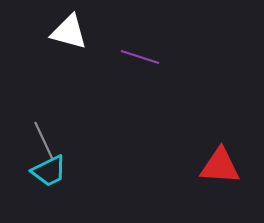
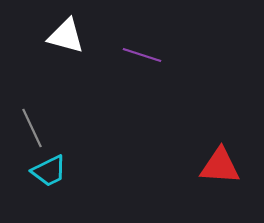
white triangle: moved 3 px left, 4 px down
purple line: moved 2 px right, 2 px up
gray line: moved 12 px left, 13 px up
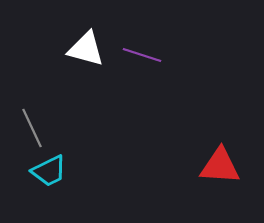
white triangle: moved 20 px right, 13 px down
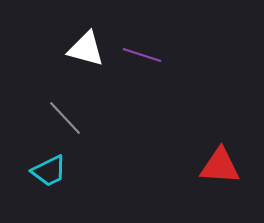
gray line: moved 33 px right, 10 px up; rotated 18 degrees counterclockwise
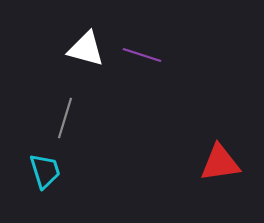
gray line: rotated 60 degrees clockwise
red triangle: moved 3 px up; rotated 12 degrees counterclockwise
cyan trapezoid: moved 4 px left; rotated 81 degrees counterclockwise
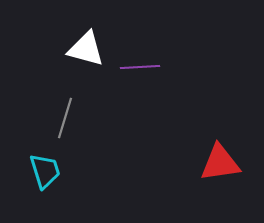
purple line: moved 2 px left, 12 px down; rotated 21 degrees counterclockwise
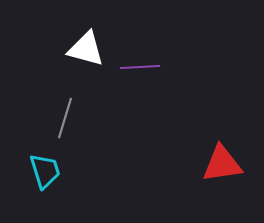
red triangle: moved 2 px right, 1 px down
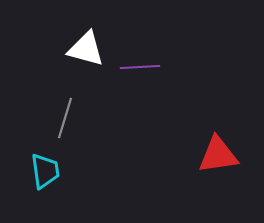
red triangle: moved 4 px left, 9 px up
cyan trapezoid: rotated 9 degrees clockwise
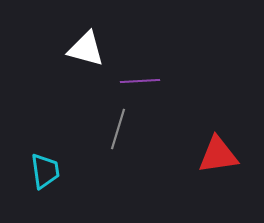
purple line: moved 14 px down
gray line: moved 53 px right, 11 px down
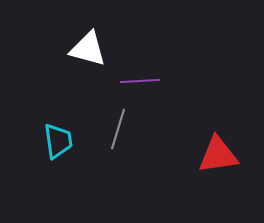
white triangle: moved 2 px right
cyan trapezoid: moved 13 px right, 30 px up
